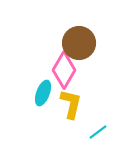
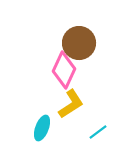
pink diamond: rotated 6 degrees counterclockwise
cyan ellipse: moved 1 px left, 35 px down
yellow L-shape: rotated 44 degrees clockwise
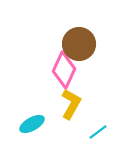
brown circle: moved 1 px down
yellow L-shape: rotated 28 degrees counterclockwise
cyan ellipse: moved 10 px left, 4 px up; rotated 40 degrees clockwise
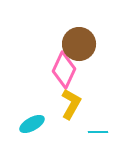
cyan line: rotated 36 degrees clockwise
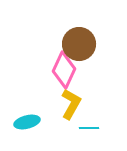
cyan ellipse: moved 5 px left, 2 px up; rotated 15 degrees clockwise
cyan line: moved 9 px left, 4 px up
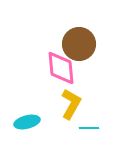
pink diamond: moved 3 px left, 2 px up; rotated 30 degrees counterclockwise
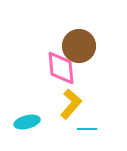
brown circle: moved 2 px down
yellow L-shape: rotated 12 degrees clockwise
cyan line: moved 2 px left, 1 px down
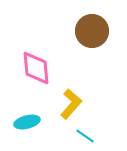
brown circle: moved 13 px right, 15 px up
pink diamond: moved 25 px left
cyan line: moved 2 px left, 7 px down; rotated 36 degrees clockwise
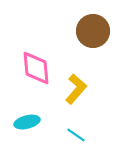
brown circle: moved 1 px right
yellow L-shape: moved 5 px right, 15 px up
cyan line: moved 9 px left, 1 px up
